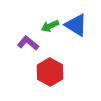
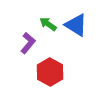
green arrow: moved 2 px left, 2 px up; rotated 60 degrees clockwise
purple L-shape: rotated 90 degrees clockwise
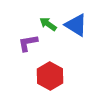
purple L-shape: rotated 140 degrees counterclockwise
red hexagon: moved 4 px down
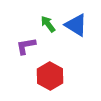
green arrow: rotated 18 degrees clockwise
purple L-shape: moved 2 px left, 3 px down
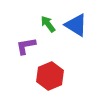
red hexagon: rotated 8 degrees clockwise
